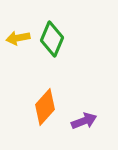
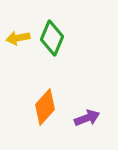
green diamond: moved 1 px up
purple arrow: moved 3 px right, 3 px up
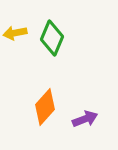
yellow arrow: moved 3 px left, 5 px up
purple arrow: moved 2 px left, 1 px down
